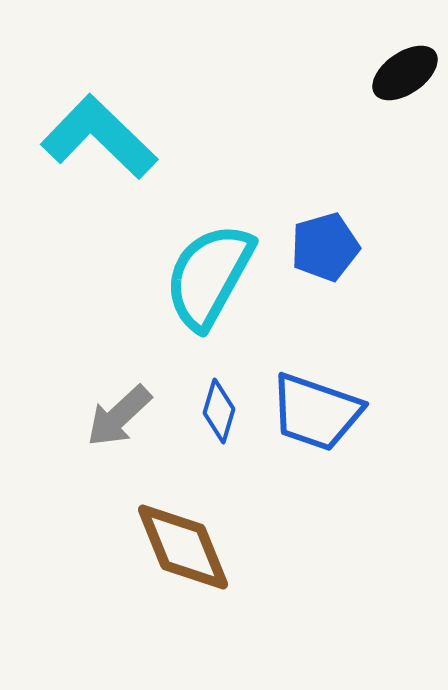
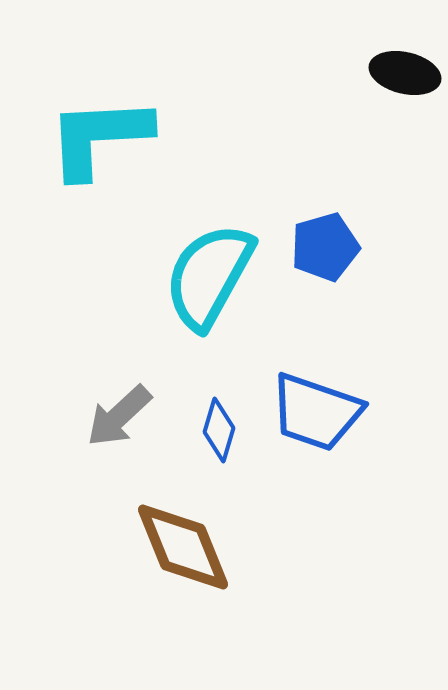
black ellipse: rotated 48 degrees clockwise
cyan L-shape: rotated 47 degrees counterclockwise
blue diamond: moved 19 px down
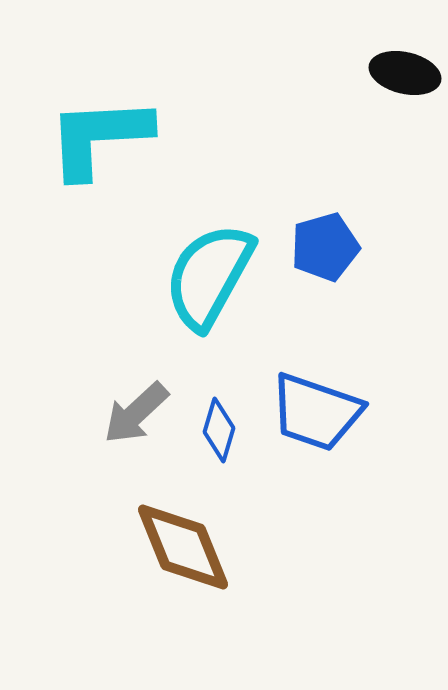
gray arrow: moved 17 px right, 3 px up
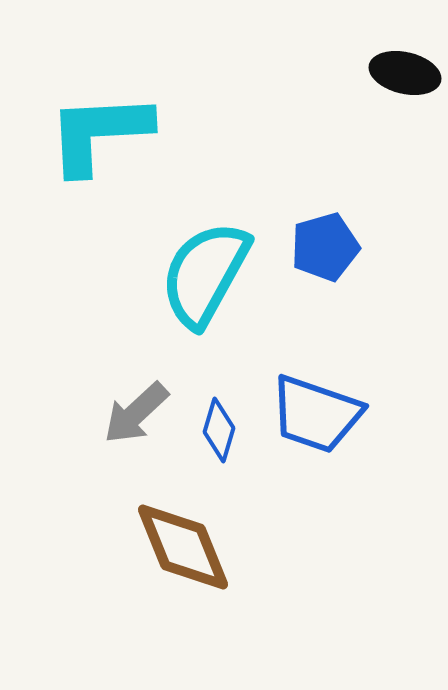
cyan L-shape: moved 4 px up
cyan semicircle: moved 4 px left, 2 px up
blue trapezoid: moved 2 px down
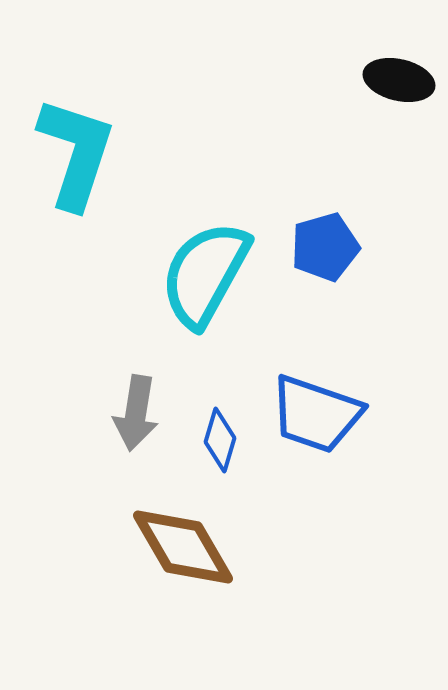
black ellipse: moved 6 px left, 7 px down
cyan L-shape: moved 23 px left, 20 px down; rotated 111 degrees clockwise
gray arrow: rotated 38 degrees counterclockwise
blue diamond: moved 1 px right, 10 px down
brown diamond: rotated 8 degrees counterclockwise
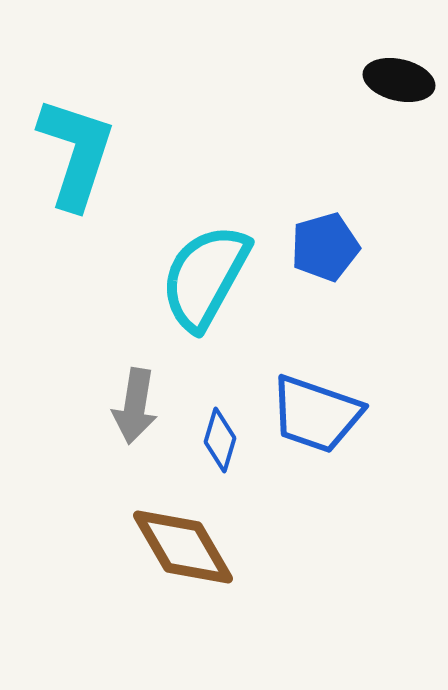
cyan semicircle: moved 3 px down
gray arrow: moved 1 px left, 7 px up
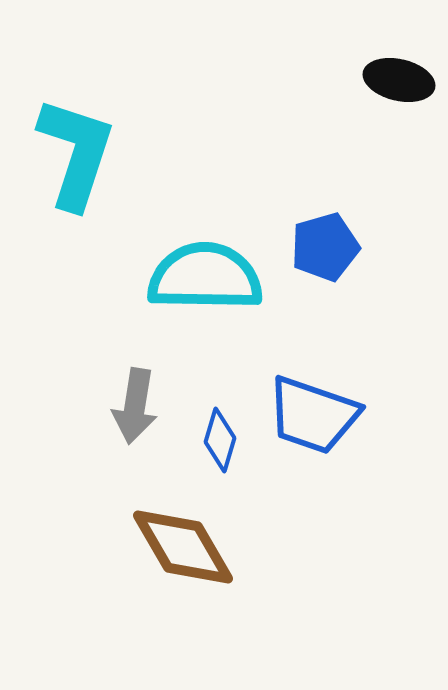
cyan semicircle: rotated 62 degrees clockwise
blue trapezoid: moved 3 px left, 1 px down
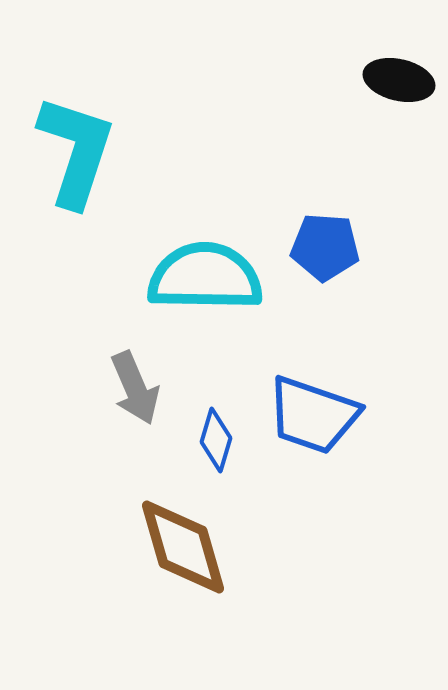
cyan L-shape: moved 2 px up
blue pentagon: rotated 20 degrees clockwise
gray arrow: moved 18 px up; rotated 32 degrees counterclockwise
blue diamond: moved 4 px left
brown diamond: rotated 14 degrees clockwise
